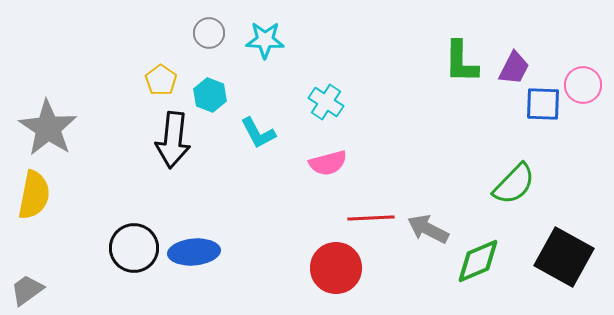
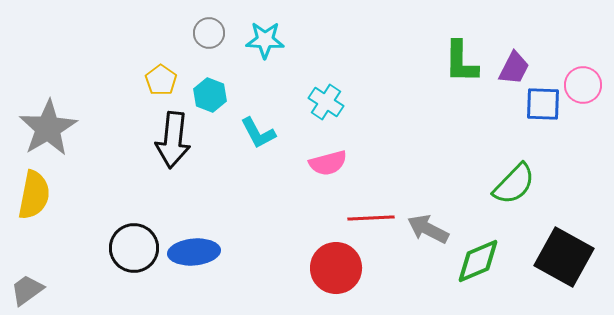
gray star: rotated 8 degrees clockwise
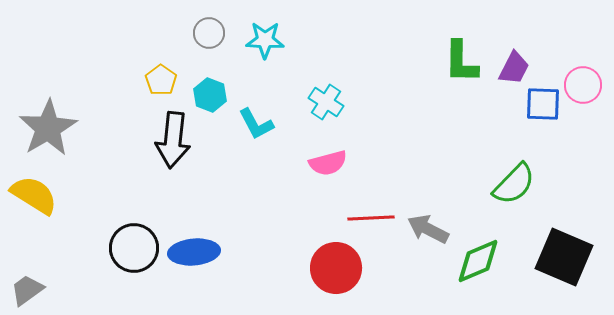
cyan L-shape: moved 2 px left, 9 px up
yellow semicircle: rotated 69 degrees counterclockwise
black square: rotated 6 degrees counterclockwise
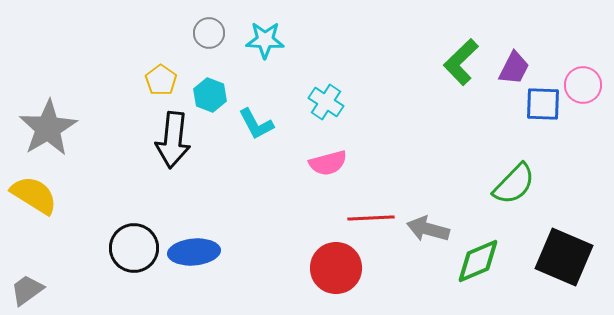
green L-shape: rotated 45 degrees clockwise
gray arrow: rotated 12 degrees counterclockwise
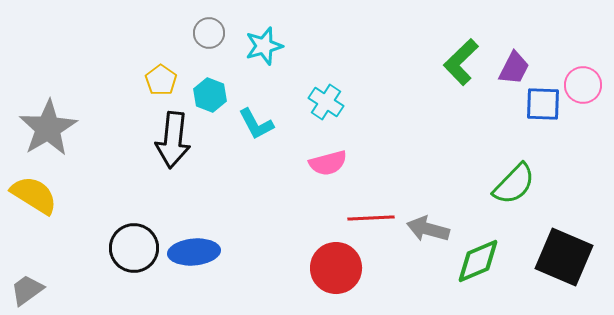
cyan star: moved 1 px left, 6 px down; rotated 18 degrees counterclockwise
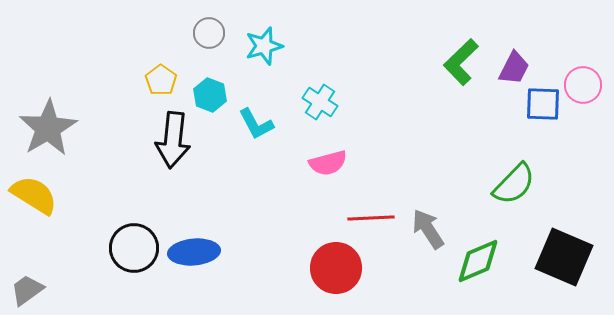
cyan cross: moved 6 px left
gray arrow: rotated 42 degrees clockwise
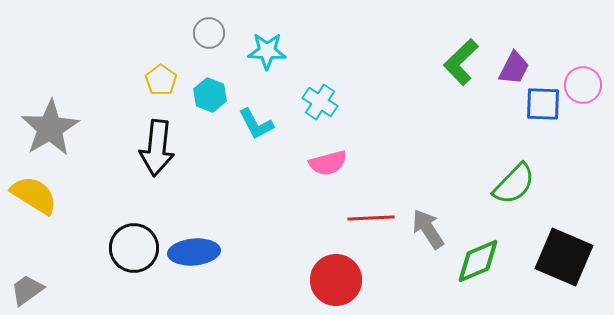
cyan star: moved 3 px right, 5 px down; rotated 18 degrees clockwise
gray star: moved 2 px right
black arrow: moved 16 px left, 8 px down
red circle: moved 12 px down
